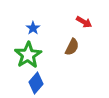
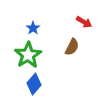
blue diamond: moved 2 px left, 1 px down
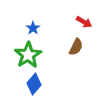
brown semicircle: moved 4 px right
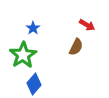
red arrow: moved 3 px right, 3 px down
green star: moved 5 px left
